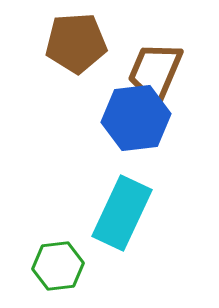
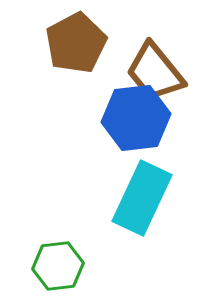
brown pentagon: rotated 24 degrees counterclockwise
brown trapezoid: rotated 62 degrees counterclockwise
cyan rectangle: moved 20 px right, 15 px up
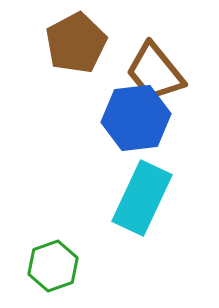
green hexagon: moved 5 px left; rotated 12 degrees counterclockwise
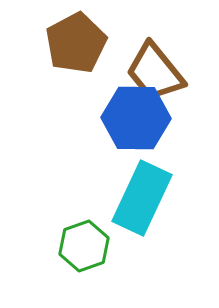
blue hexagon: rotated 8 degrees clockwise
green hexagon: moved 31 px right, 20 px up
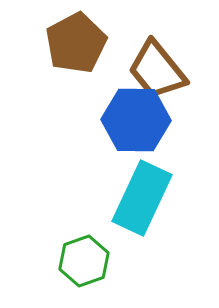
brown trapezoid: moved 2 px right, 2 px up
blue hexagon: moved 2 px down
green hexagon: moved 15 px down
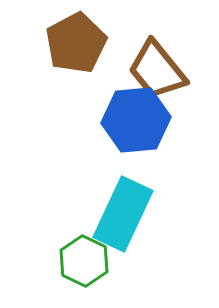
blue hexagon: rotated 6 degrees counterclockwise
cyan rectangle: moved 19 px left, 16 px down
green hexagon: rotated 15 degrees counterclockwise
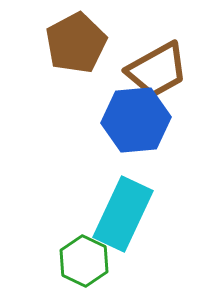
brown trapezoid: rotated 80 degrees counterclockwise
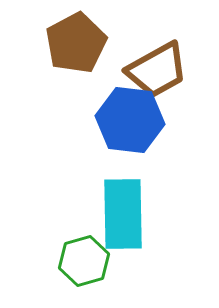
blue hexagon: moved 6 px left; rotated 12 degrees clockwise
cyan rectangle: rotated 26 degrees counterclockwise
green hexagon: rotated 18 degrees clockwise
